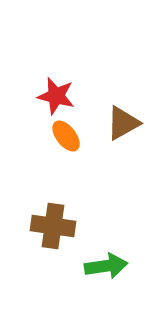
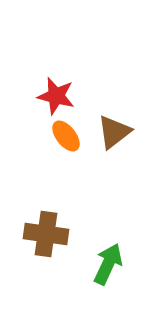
brown triangle: moved 9 px left, 9 px down; rotated 9 degrees counterclockwise
brown cross: moved 7 px left, 8 px down
green arrow: moved 2 px right, 2 px up; rotated 57 degrees counterclockwise
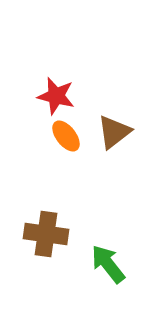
green arrow: rotated 63 degrees counterclockwise
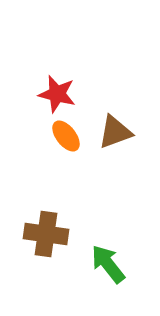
red star: moved 1 px right, 2 px up
brown triangle: moved 1 px right; rotated 18 degrees clockwise
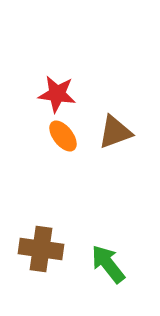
red star: rotated 6 degrees counterclockwise
orange ellipse: moved 3 px left
brown cross: moved 5 px left, 15 px down
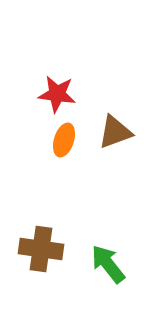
orange ellipse: moved 1 px right, 4 px down; rotated 56 degrees clockwise
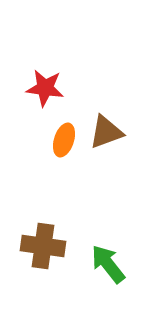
red star: moved 12 px left, 6 px up
brown triangle: moved 9 px left
brown cross: moved 2 px right, 3 px up
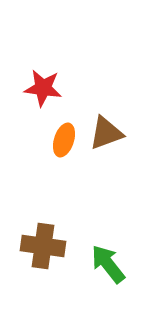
red star: moved 2 px left
brown triangle: moved 1 px down
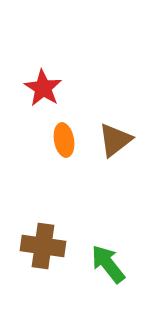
red star: rotated 24 degrees clockwise
brown triangle: moved 9 px right, 7 px down; rotated 18 degrees counterclockwise
orange ellipse: rotated 28 degrees counterclockwise
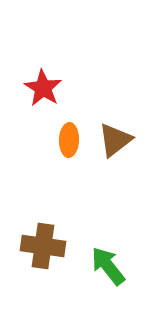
orange ellipse: moved 5 px right; rotated 12 degrees clockwise
green arrow: moved 2 px down
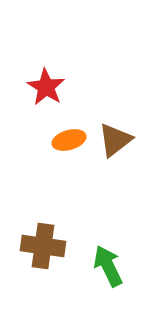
red star: moved 3 px right, 1 px up
orange ellipse: rotated 72 degrees clockwise
green arrow: rotated 12 degrees clockwise
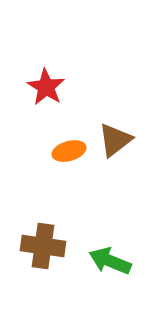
orange ellipse: moved 11 px down
green arrow: moved 2 px right, 5 px up; rotated 42 degrees counterclockwise
